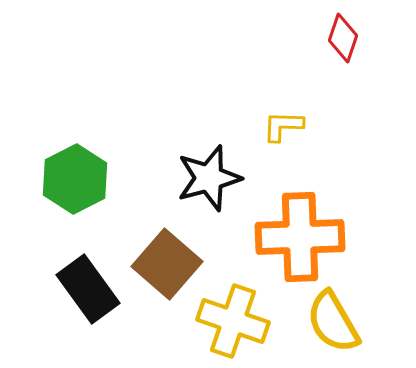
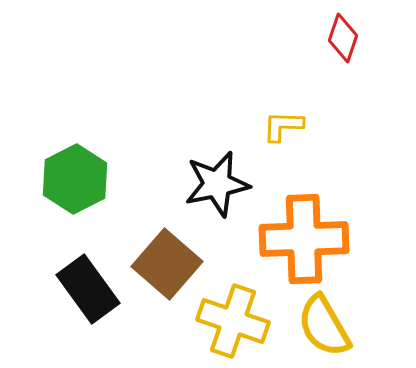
black star: moved 8 px right, 6 px down; rotated 4 degrees clockwise
orange cross: moved 4 px right, 2 px down
yellow semicircle: moved 9 px left, 4 px down
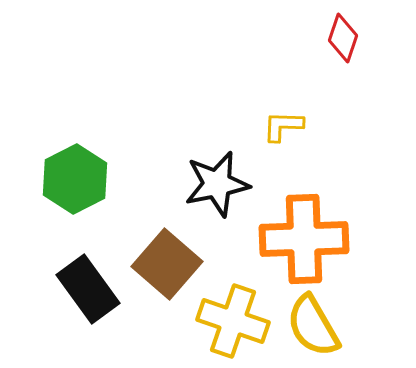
yellow semicircle: moved 11 px left
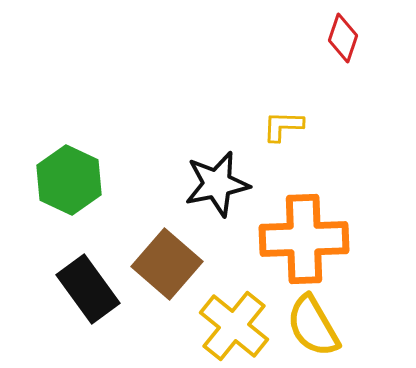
green hexagon: moved 6 px left, 1 px down; rotated 8 degrees counterclockwise
yellow cross: moved 1 px right, 5 px down; rotated 20 degrees clockwise
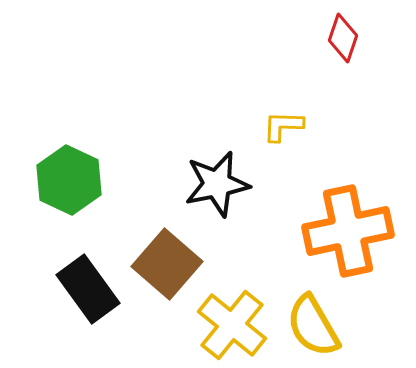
orange cross: moved 44 px right, 8 px up; rotated 10 degrees counterclockwise
yellow cross: moved 2 px left, 1 px up
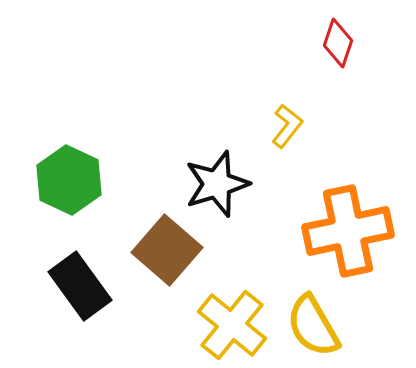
red diamond: moved 5 px left, 5 px down
yellow L-shape: moved 4 px right; rotated 126 degrees clockwise
black star: rotated 6 degrees counterclockwise
brown square: moved 14 px up
black rectangle: moved 8 px left, 3 px up
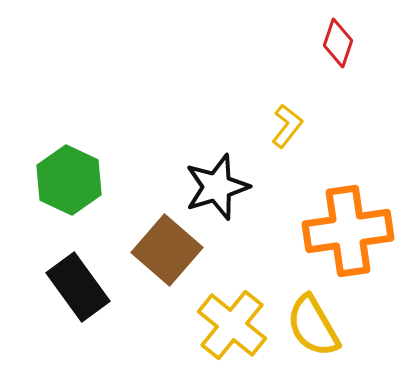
black star: moved 3 px down
orange cross: rotated 4 degrees clockwise
black rectangle: moved 2 px left, 1 px down
